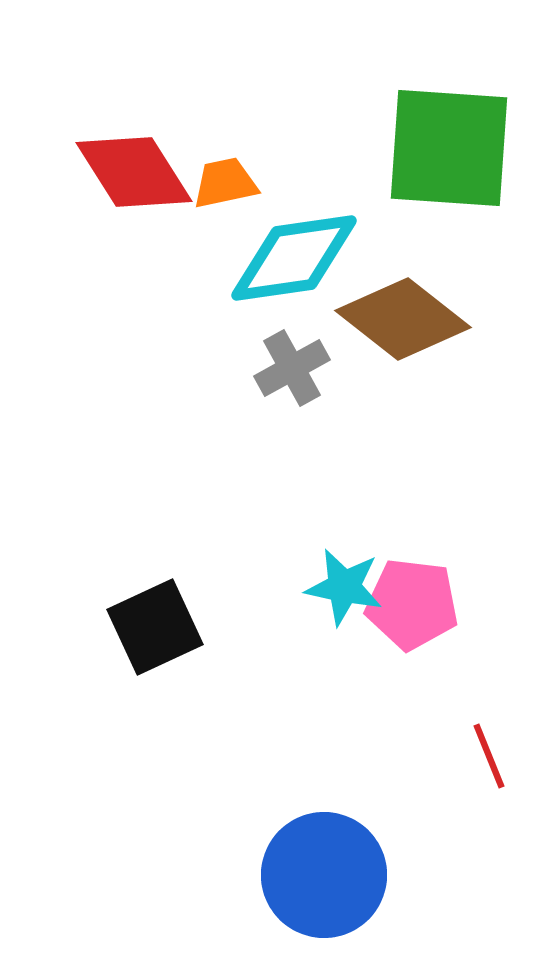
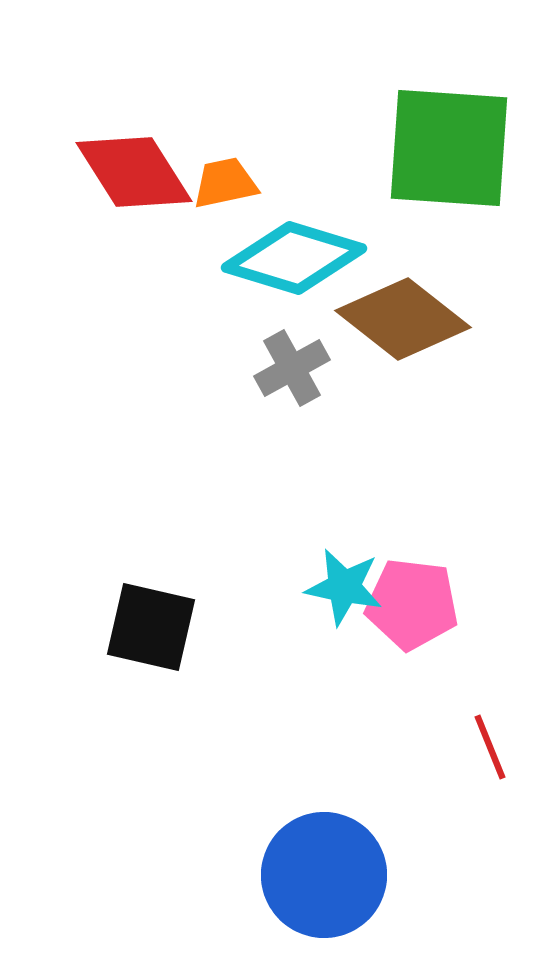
cyan diamond: rotated 25 degrees clockwise
black square: moved 4 px left; rotated 38 degrees clockwise
red line: moved 1 px right, 9 px up
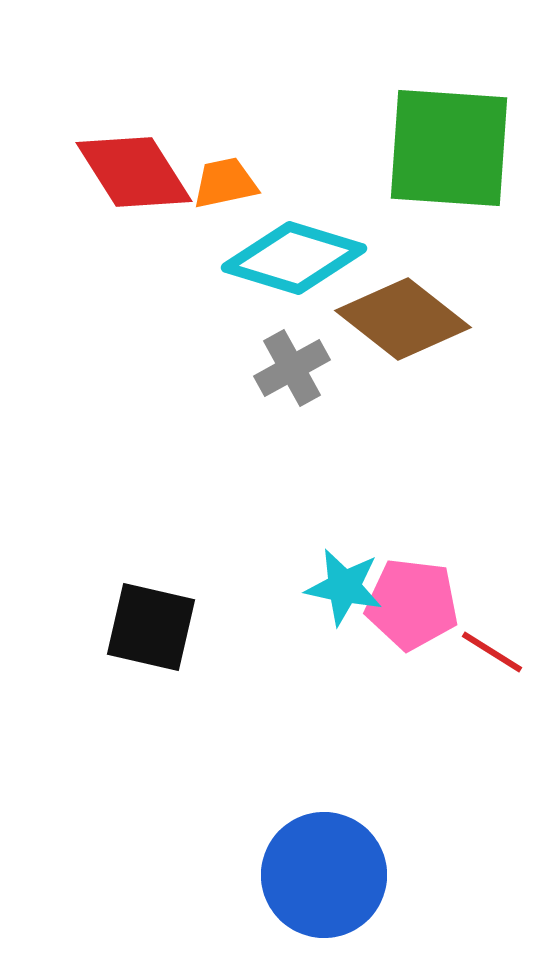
red line: moved 2 px right, 95 px up; rotated 36 degrees counterclockwise
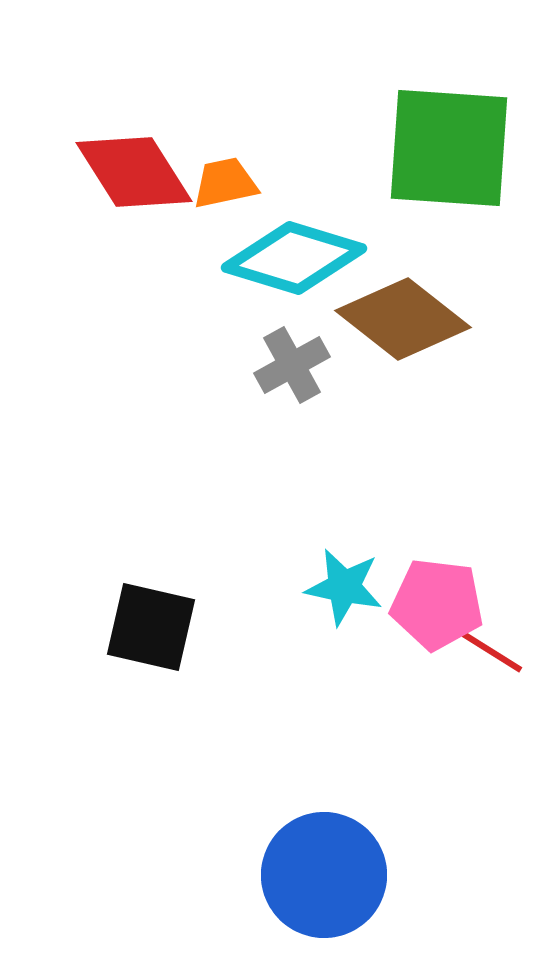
gray cross: moved 3 px up
pink pentagon: moved 25 px right
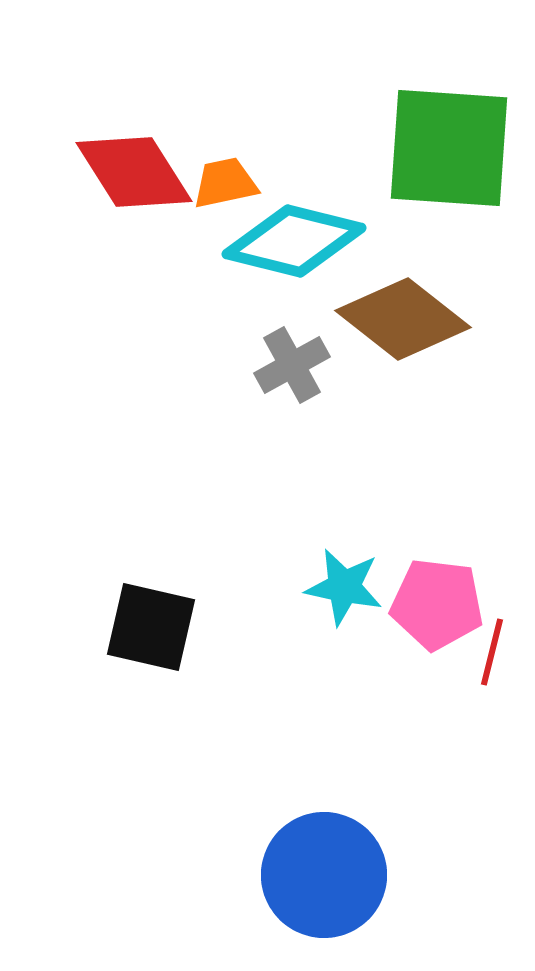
cyan diamond: moved 17 px up; rotated 3 degrees counterclockwise
red line: rotated 72 degrees clockwise
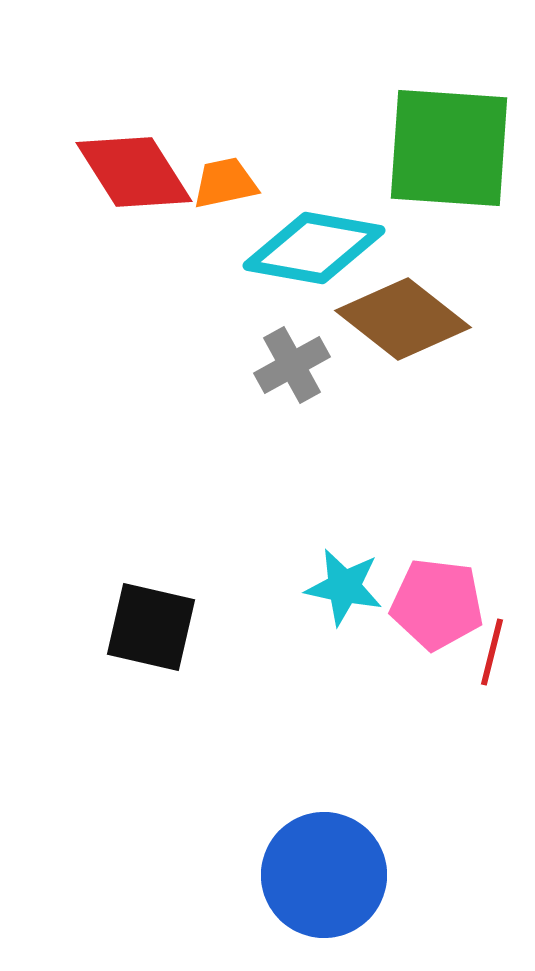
cyan diamond: moved 20 px right, 7 px down; rotated 4 degrees counterclockwise
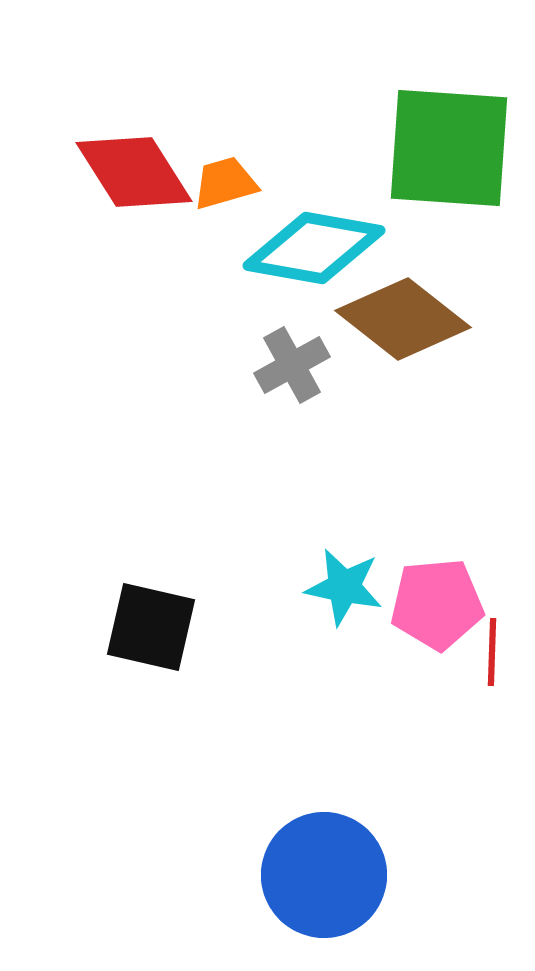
orange trapezoid: rotated 4 degrees counterclockwise
pink pentagon: rotated 12 degrees counterclockwise
red line: rotated 12 degrees counterclockwise
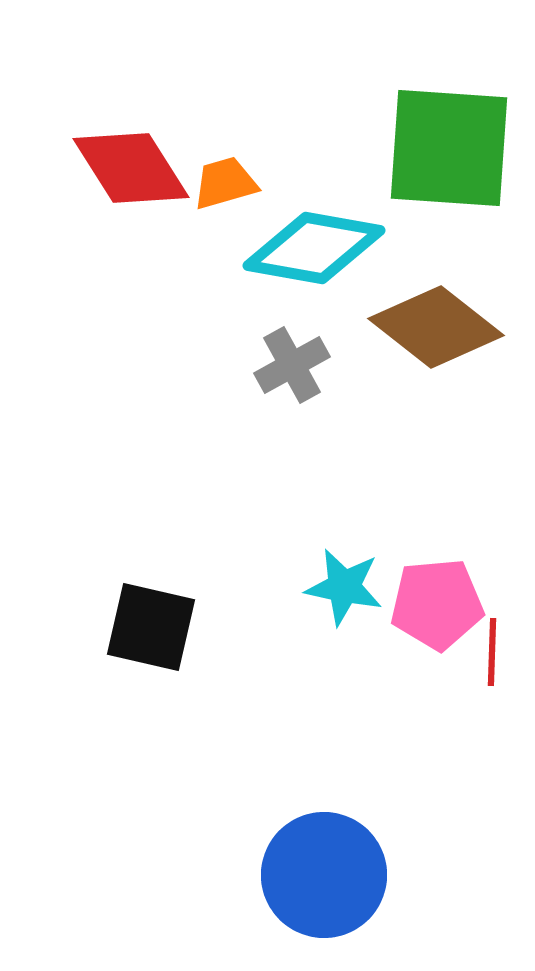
red diamond: moved 3 px left, 4 px up
brown diamond: moved 33 px right, 8 px down
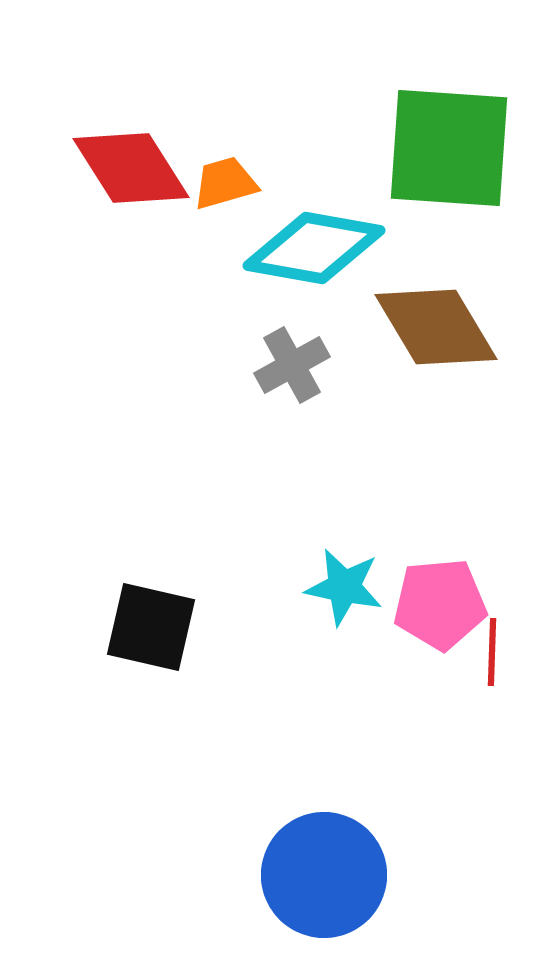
brown diamond: rotated 21 degrees clockwise
pink pentagon: moved 3 px right
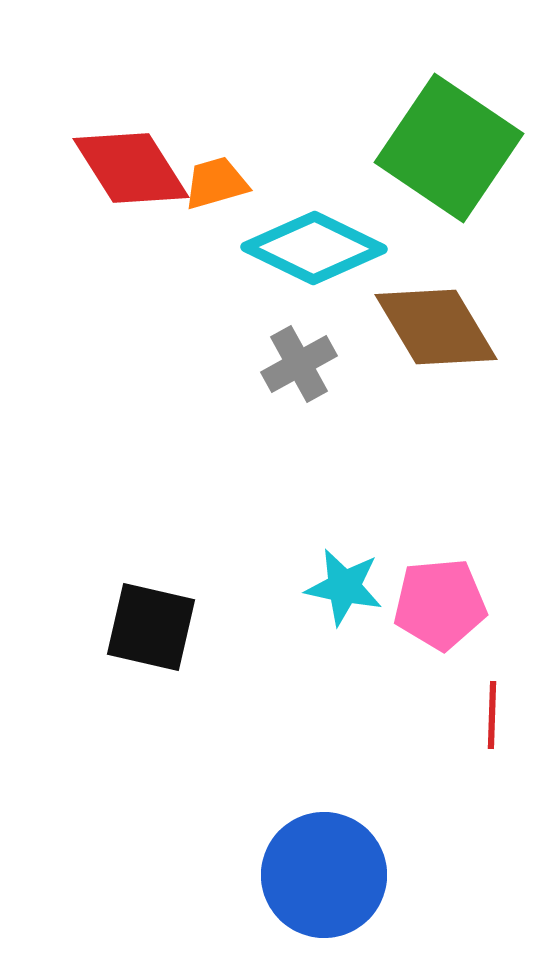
green square: rotated 30 degrees clockwise
orange trapezoid: moved 9 px left
cyan diamond: rotated 16 degrees clockwise
gray cross: moved 7 px right, 1 px up
red line: moved 63 px down
